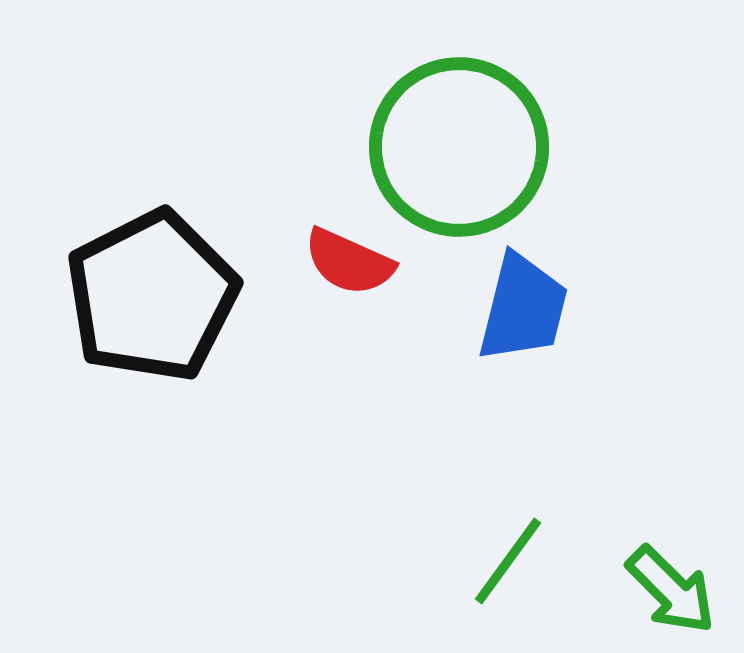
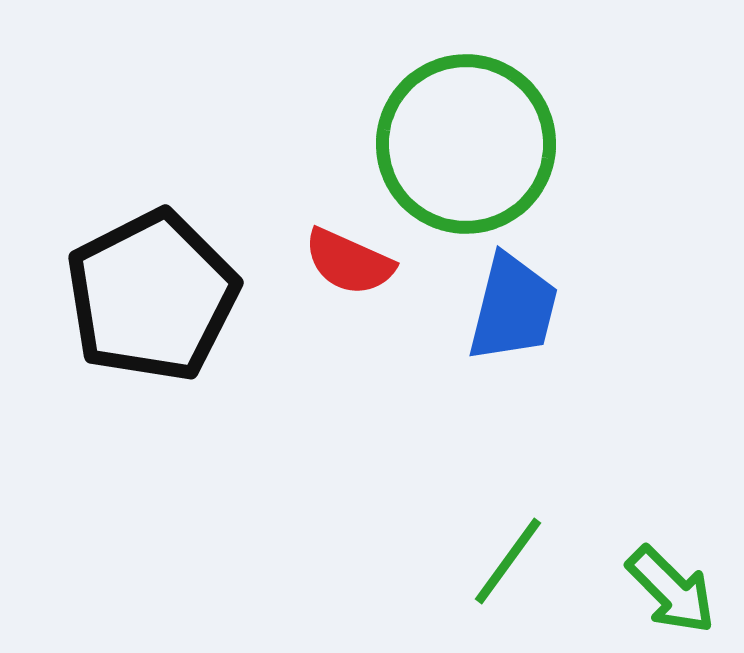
green circle: moved 7 px right, 3 px up
blue trapezoid: moved 10 px left
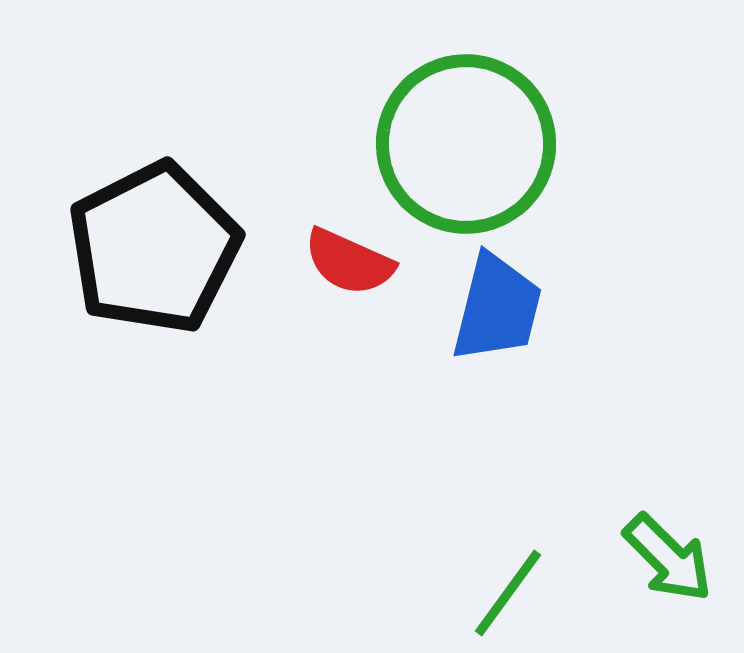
black pentagon: moved 2 px right, 48 px up
blue trapezoid: moved 16 px left
green line: moved 32 px down
green arrow: moved 3 px left, 32 px up
